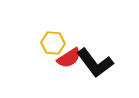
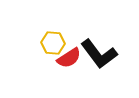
black L-shape: moved 4 px right, 9 px up
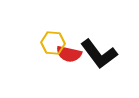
red semicircle: moved 4 px up; rotated 45 degrees clockwise
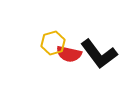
yellow hexagon: rotated 20 degrees counterclockwise
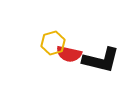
black L-shape: moved 2 px right, 6 px down; rotated 39 degrees counterclockwise
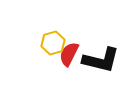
red semicircle: rotated 105 degrees clockwise
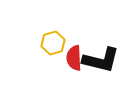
red semicircle: moved 5 px right, 4 px down; rotated 30 degrees counterclockwise
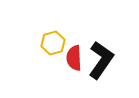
black L-shape: rotated 69 degrees counterclockwise
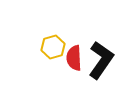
yellow hexagon: moved 4 px down
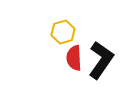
yellow hexagon: moved 10 px right, 15 px up
